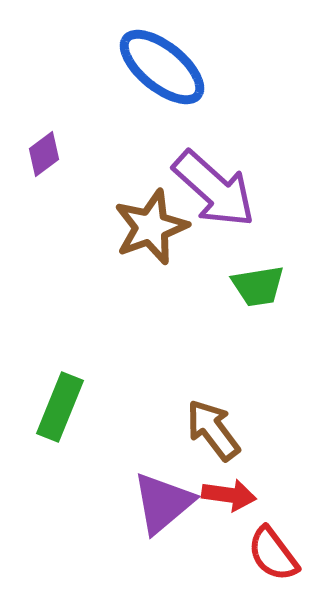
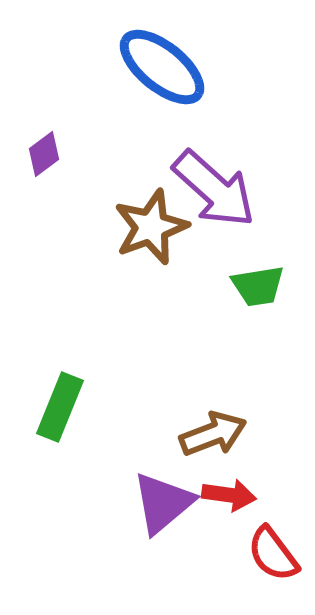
brown arrow: moved 4 px down; rotated 106 degrees clockwise
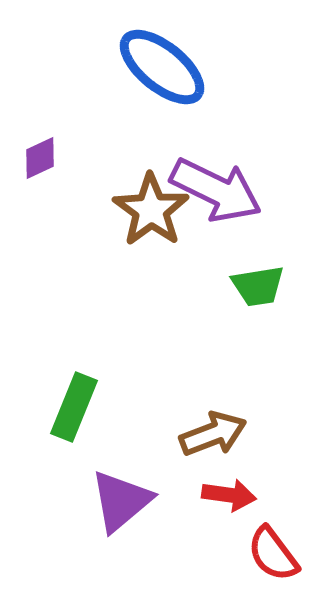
purple diamond: moved 4 px left, 4 px down; rotated 12 degrees clockwise
purple arrow: moved 2 px right, 1 px down; rotated 16 degrees counterclockwise
brown star: moved 17 px up; rotated 16 degrees counterclockwise
green rectangle: moved 14 px right
purple triangle: moved 42 px left, 2 px up
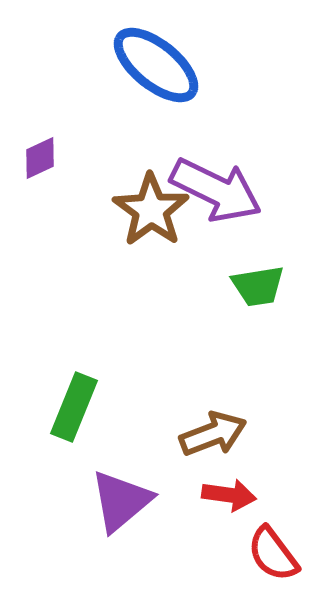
blue ellipse: moved 6 px left, 2 px up
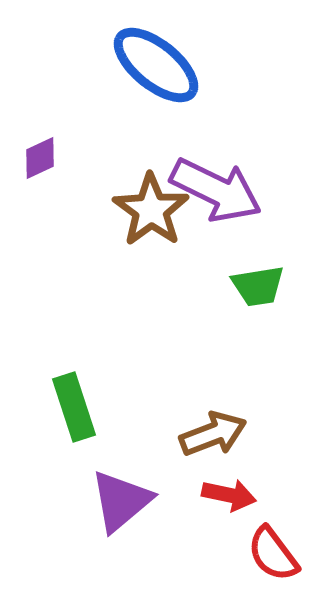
green rectangle: rotated 40 degrees counterclockwise
red arrow: rotated 4 degrees clockwise
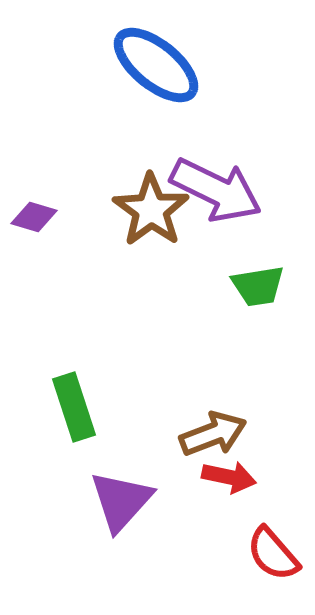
purple diamond: moved 6 px left, 59 px down; rotated 42 degrees clockwise
red arrow: moved 18 px up
purple triangle: rotated 8 degrees counterclockwise
red semicircle: rotated 4 degrees counterclockwise
